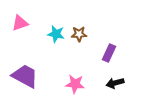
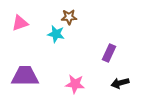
brown star: moved 10 px left, 17 px up
purple trapezoid: rotated 28 degrees counterclockwise
black arrow: moved 5 px right
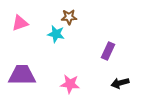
purple rectangle: moved 1 px left, 2 px up
purple trapezoid: moved 3 px left, 1 px up
pink star: moved 5 px left
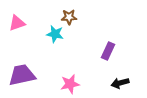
pink triangle: moved 3 px left
cyan star: moved 1 px left
purple trapezoid: rotated 12 degrees counterclockwise
pink star: rotated 18 degrees counterclockwise
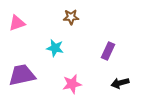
brown star: moved 2 px right
cyan star: moved 14 px down
pink star: moved 2 px right
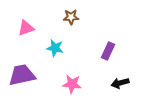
pink triangle: moved 9 px right, 5 px down
pink star: rotated 18 degrees clockwise
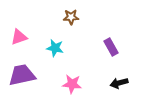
pink triangle: moved 7 px left, 9 px down
purple rectangle: moved 3 px right, 4 px up; rotated 54 degrees counterclockwise
black arrow: moved 1 px left
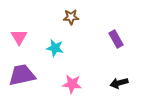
pink triangle: rotated 42 degrees counterclockwise
purple rectangle: moved 5 px right, 8 px up
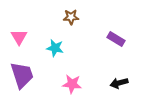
purple rectangle: rotated 30 degrees counterclockwise
purple trapezoid: rotated 84 degrees clockwise
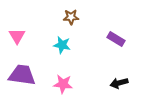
pink triangle: moved 2 px left, 1 px up
cyan star: moved 7 px right, 3 px up
purple trapezoid: rotated 64 degrees counterclockwise
pink star: moved 9 px left
